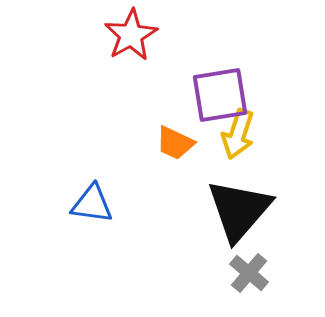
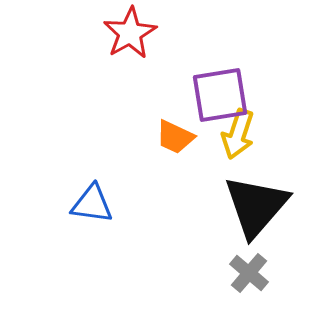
red star: moved 1 px left, 2 px up
orange trapezoid: moved 6 px up
black triangle: moved 17 px right, 4 px up
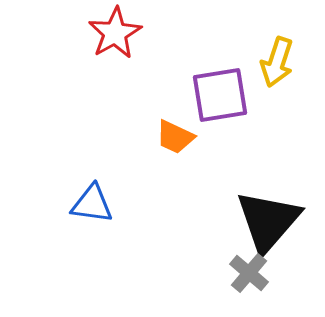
red star: moved 15 px left
yellow arrow: moved 39 px right, 72 px up
black triangle: moved 12 px right, 15 px down
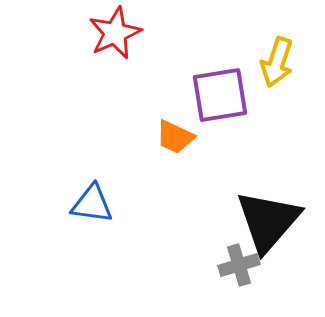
red star: rotated 6 degrees clockwise
gray cross: moved 10 px left, 8 px up; rotated 33 degrees clockwise
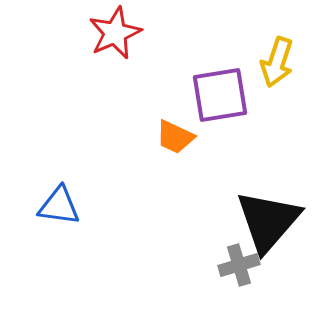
blue triangle: moved 33 px left, 2 px down
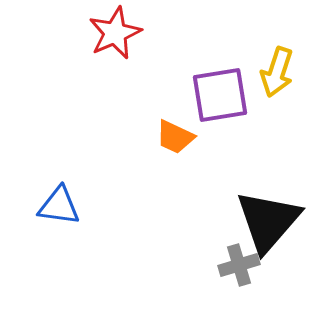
yellow arrow: moved 10 px down
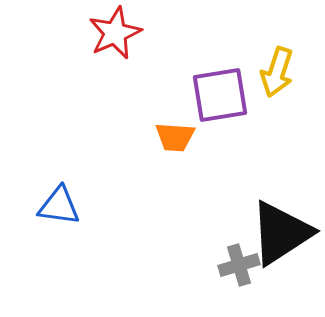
orange trapezoid: rotated 21 degrees counterclockwise
black triangle: moved 13 px right, 12 px down; rotated 16 degrees clockwise
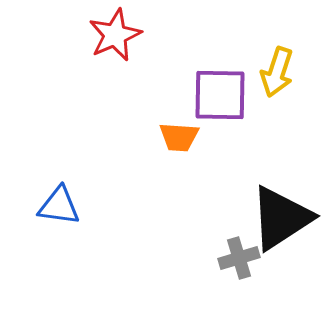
red star: moved 2 px down
purple square: rotated 10 degrees clockwise
orange trapezoid: moved 4 px right
black triangle: moved 15 px up
gray cross: moved 7 px up
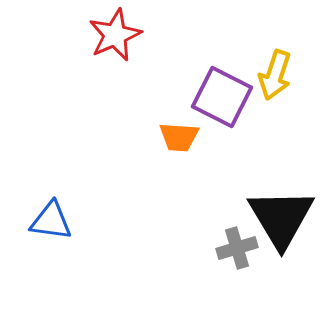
yellow arrow: moved 2 px left, 3 px down
purple square: moved 2 px right, 2 px down; rotated 26 degrees clockwise
blue triangle: moved 8 px left, 15 px down
black triangle: rotated 28 degrees counterclockwise
gray cross: moved 2 px left, 10 px up
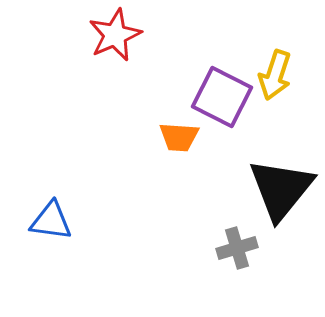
black triangle: moved 29 px up; rotated 10 degrees clockwise
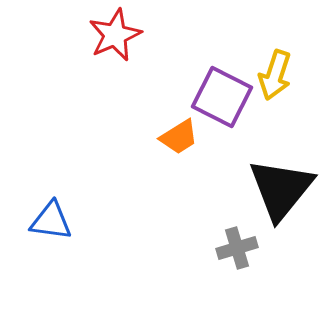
orange trapezoid: rotated 36 degrees counterclockwise
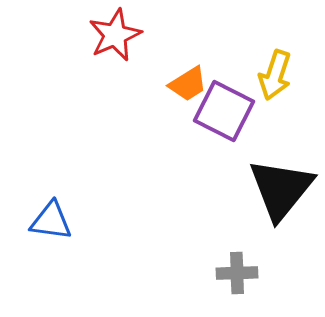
purple square: moved 2 px right, 14 px down
orange trapezoid: moved 9 px right, 53 px up
gray cross: moved 25 px down; rotated 15 degrees clockwise
